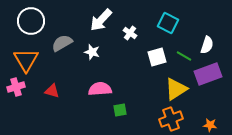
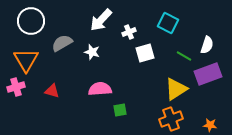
white cross: moved 1 px left, 1 px up; rotated 32 degrees clockwise
white square: moved 12 px left, 4 px up
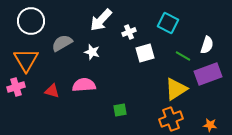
green line: moved 1 px left
pink semicircle: moved 16 px left, 4 px up
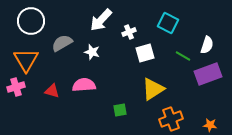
yellow triangle: moved 23 px left
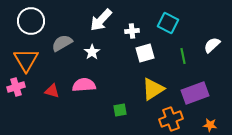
white cross: moved 3 px right, 1 px up; rotated 16 degrees clockwise
white semicircle: moved 5 px right; rotated 150 degrees counterclockwise
white star: rotated 21 degrees clockwise
green line: rotated 49 degrees clockwise
purple rectangle: moved 13 px left, 19 px down
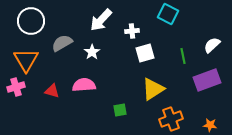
cyan square: moved 9 px up
purple rectangle: moved 12 px right, 13 px up
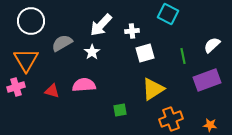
white arrow: moved 5 px down
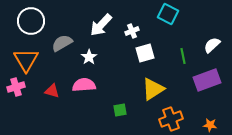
white cross: rotated 16 degrees counterclockwise
white star: moved 3 px left, 5 px down
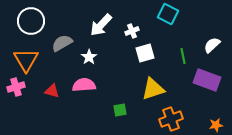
purple rectangle: rotated 40 degrees clockwise
yellow triangle: rotated 15 degrees clockwise
orange star: moved 6 px right; rotated 16 degrees counterclockwise
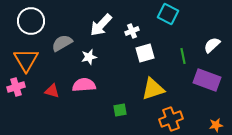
white star: rotated 21 degrees clockwise
